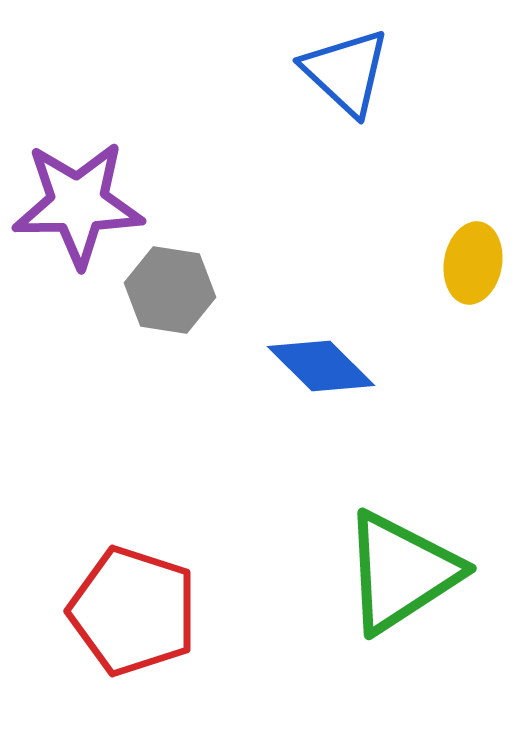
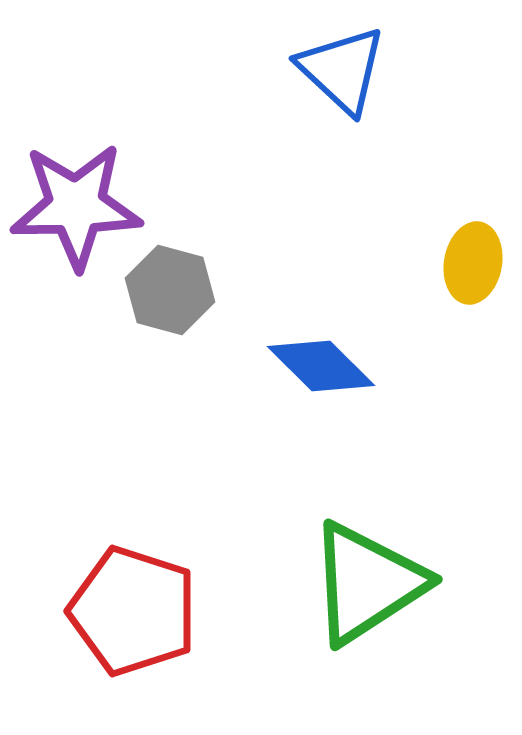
blue triangle: moved 4 px left, 2 px up
purple star: moved 2 px left, 2 px down
gray hexagon: rotated 6 degrees clockwise
green triangle: moved 34 px left, 11 px down
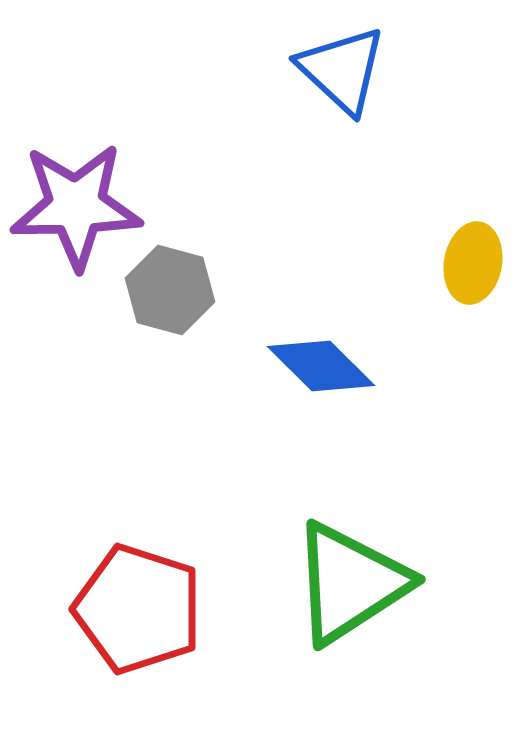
green triangle: moved 17 px left
red pentagon: moved 5 px right, 2 px up
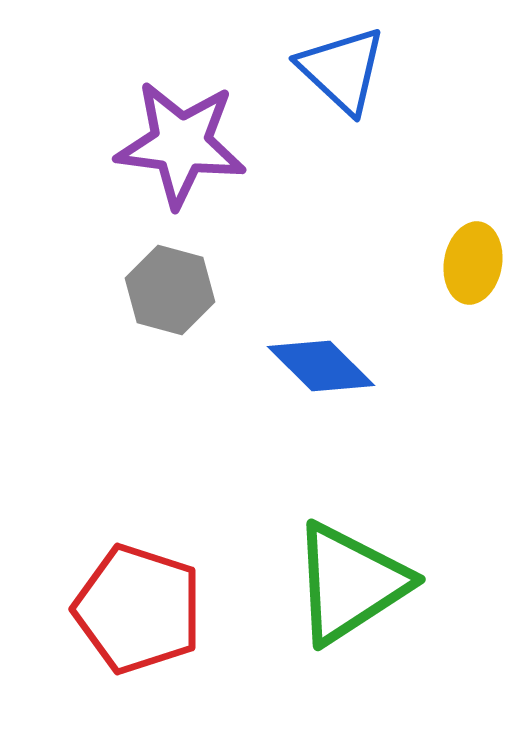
purple star: moved 105 px right, 62 px up; rotated 8 degrees clockwise
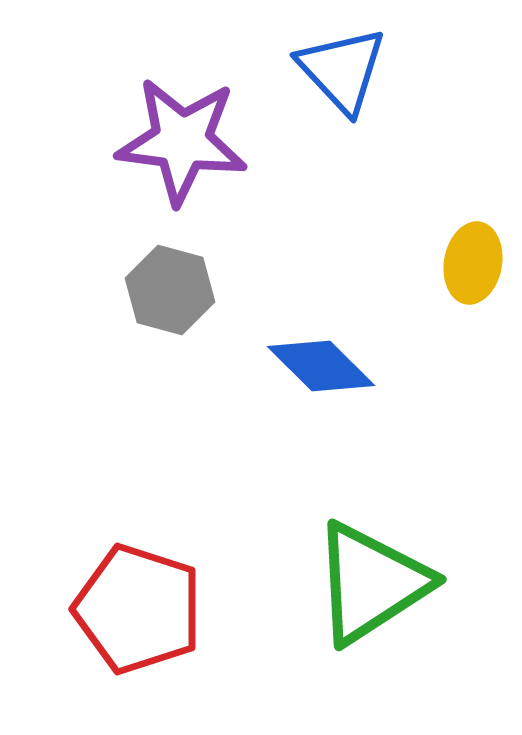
blue triangle: rotated 4 degrees clockwise
purple star: moved 1 px right, 3 px up
green triangle: moved 21 px right
